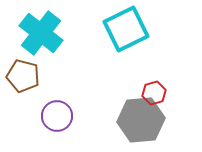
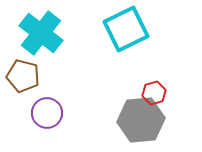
purple circle: moved 10 px left, 3 px up
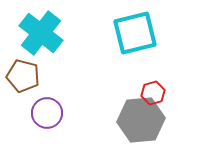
cyan square: moved 9 px right, 4 px down; rotated 12 degrees clockwise
red hexagon: moved 1 px left
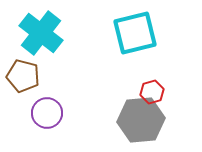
red hexagon: moved 1 px left, 1 px up
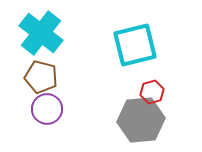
cyan square: moved 12 px down
brown pentagon: moved 18 px right, 1 px down
purple circle: moved 4 px up
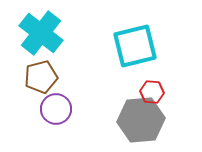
cyan square: moved 1 px down
brown pentagon: rotated 28 degrees counterclockwise
red hexagon: rotated 20 degrees clockwise
purple circle: moved 9 px right
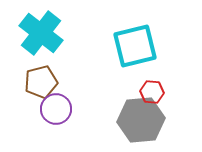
brown pentagon: moved 5 px down
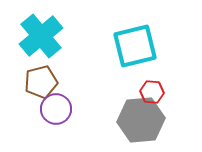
cyan cross: moved 3 px down; rotated 12 degrees clockwise
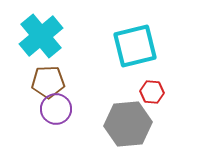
brown pentagon: moved 7 px right; rotated 12 degrees clockwise
gray hexagon: moved 13 px left, 4 px down
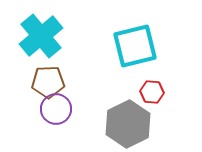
gray hexagon: rotated 21 degrees counterclockwise
